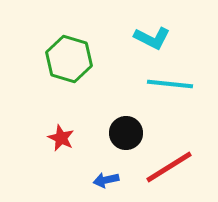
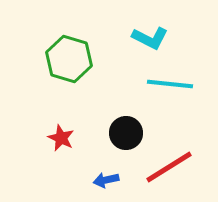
cyan L-shape: moved 2 px left
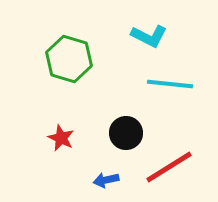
cyan L-shape: moved 1 px left, 2 px up
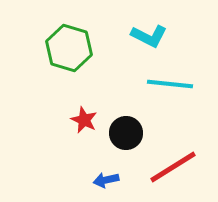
green hexagon: moved 11 px up
red star: moved 23 px right, 18 px up
red line: moved 4 px right
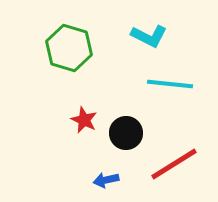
red line: moved 1 px right, 3 px up
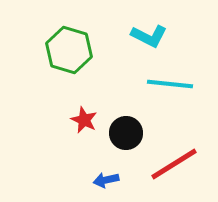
green hexagon: moved 2 px down
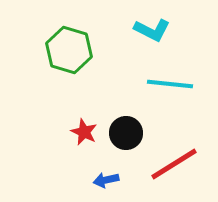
cyan L-shape: moved 3 px right, 6 px up
red star: moved 12 px down
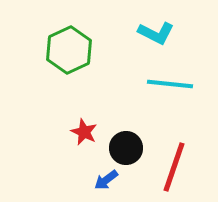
cyan L-shape: moved 4 px right, 3 px down
green hexagon: rotated 18 degrees clockwise
black circle: moved 15 px down
red line: moved 3 px down; rotated 39 degrees counterclockwise
blue arrow: rotated 25 degrees counterclockwise
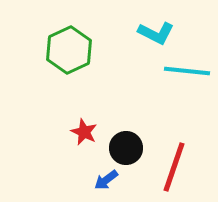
cyan line: moved 17 px right, 13 px up
